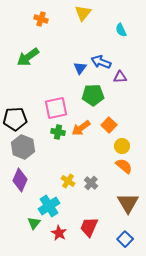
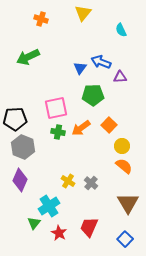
green arrow: rotated 10 degrees clockwise
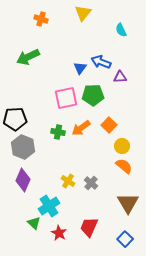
pink square: moved 10 px right, 10 px up
purple diamond: moved 3 px right
green triangle: rotated 24 degrees counterclockwise
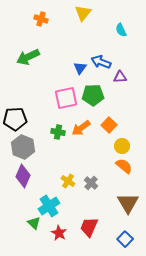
purple diamond: moved 4 px up
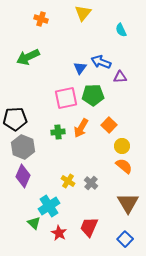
orange arrow: rotated 24 degrees counterclockwise
green cross: rotated 16 degrees counterclockwise
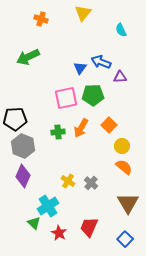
gray hexagon: moved 1 px up
orange semicircle: moved 1 px down
cyan cross: moved 1 px left
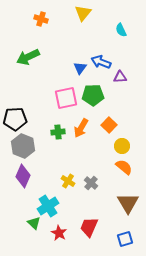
blue square: rotated 28 degrees clockwise
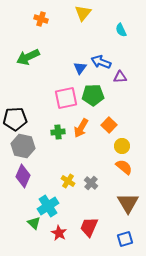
gray hexagon: rotated 10 degrees counterclockwise
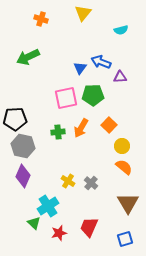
cyan semicircle: rotated 80 degrees counterclockwise
red star: rotated 28 degrees clockwise
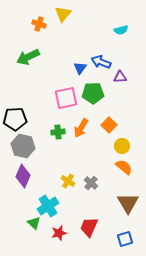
yellow triangle: moved 20 px left, 1 px down
orange cross: moved 2 px left, 5 px down
green pentagon: moved 2 px up
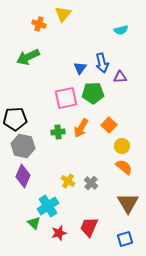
blue arrow: moved 1 px right, 1 px down; rotated 126 degrees counterclockwise
